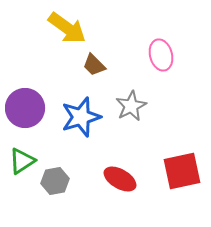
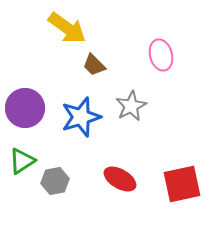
red square: moved 13 px down
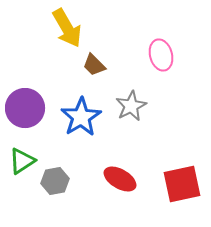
yellow arrow: rotated 24 degrees clockwise
blue star: rotated 15 degrees counterclockwise
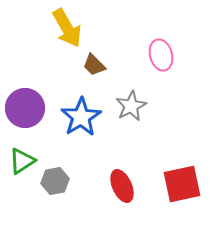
red ellipse: moved 2 px right, 7 px down; rotated 36 degrees clockwise
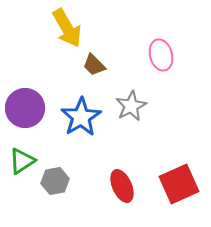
red square: moved 3 px left; rotated 12 degrees counterclockwise
